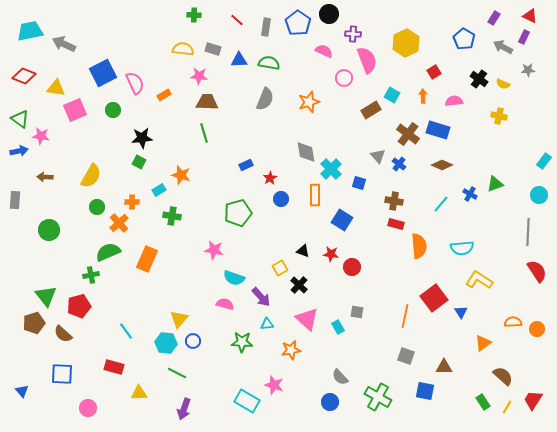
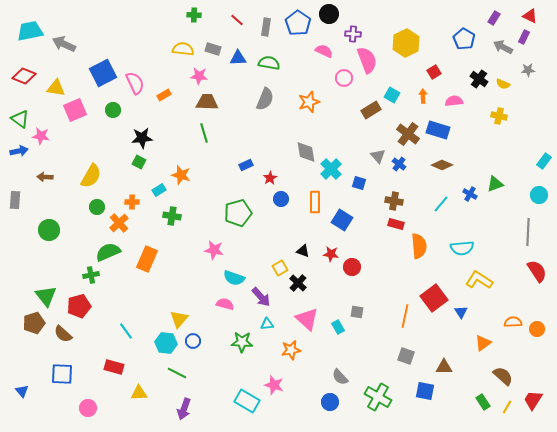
blue triangle at (239, 60): moved 1 px left, 2 px up
orange rectangle at (315, 195): moved 7 px down
black cross at (299, 285): moved 1 px left, 2 px up
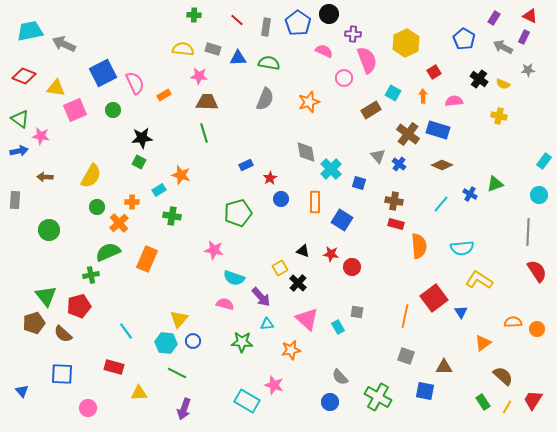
cyan square at (392, 95): moved 1 px right, 2 px up
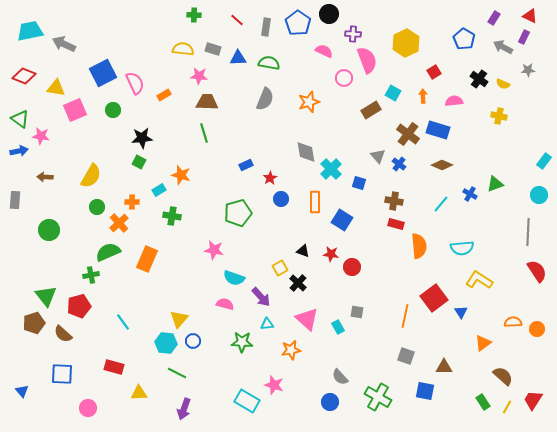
cyan line at (126, 331): moved 3 px left, 9 px up
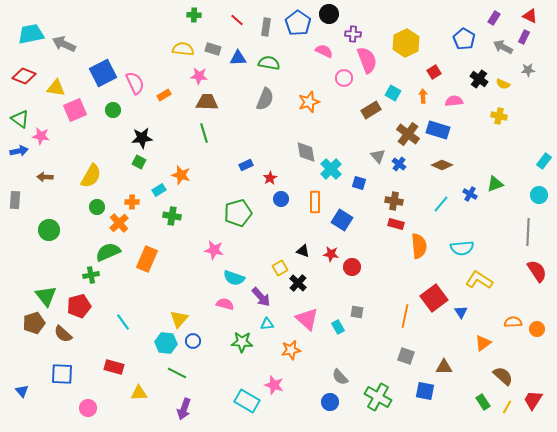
cyan trapezoid at (30, 31): moved 1 px right, 3 px down
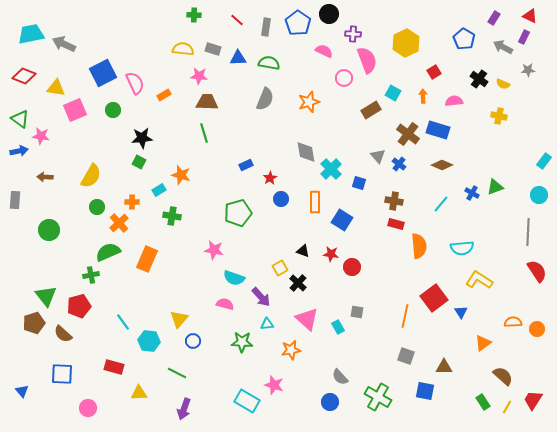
green triangle at (495, 184): moved 3 px down
blue cross at (470, 194): moved 2 px right, 1 px up
cyan hexagon at (166, 343): moved 17 px left, 2 px up
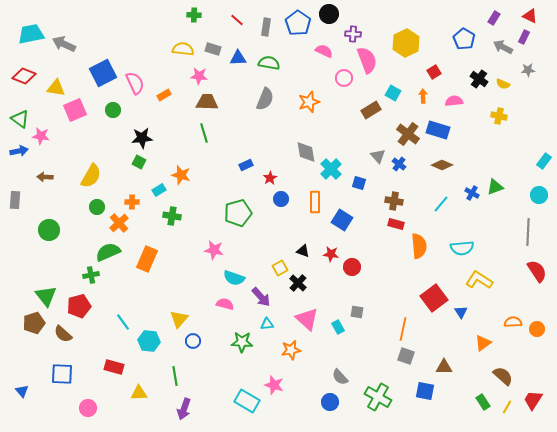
orange line at (405, 316): moved 2 px left, 13 px down
green line at (177, 373): moved 2 px left, 3 px down; rotated 54 degrees clockwise
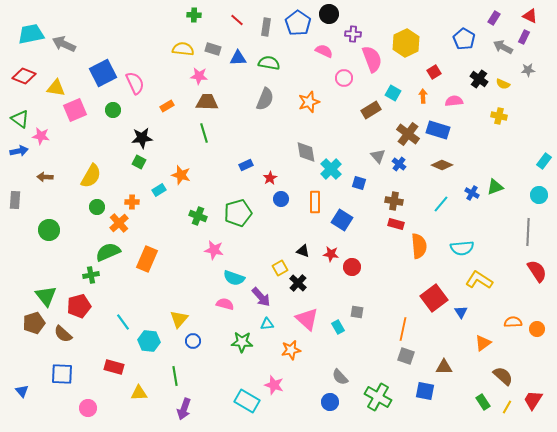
pink semicircle at (367, 60): moved 5 px right, 1 px up
orange rectangle at (164, 95): moved 3 px right, 11 px down
green cross at (172, 216): moved 26 px right; rotated 12 degrees clockwise
